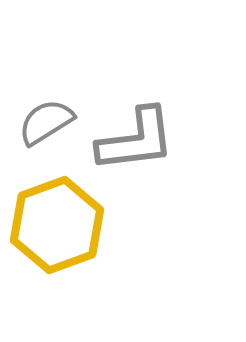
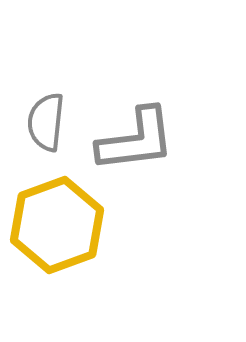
gray semicircle: rotated 52 degrees counterclockwise
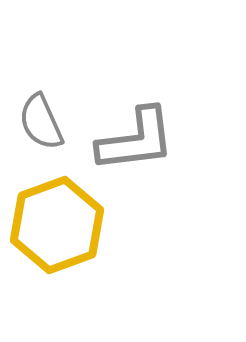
gray semicircle: moved 5 px left; rotated 30 degrees counterclockwise
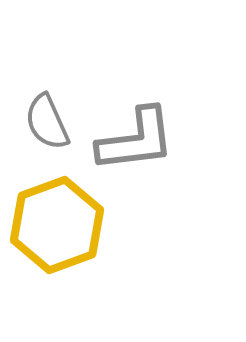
gray semicircle: moved 6 px right
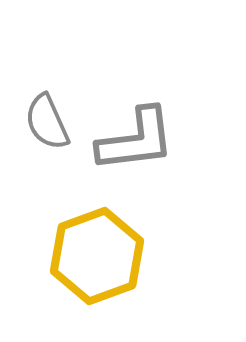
yellow hexagon: moved 40 px right, 31 px down
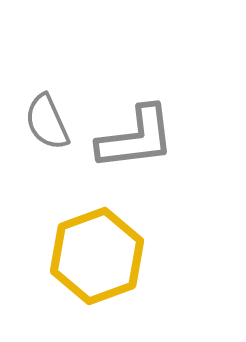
gray L-shape: moved 2 px up
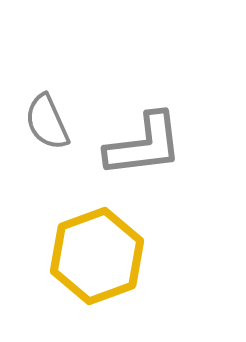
gray L-shape: moved 8 px right, 7 px down
